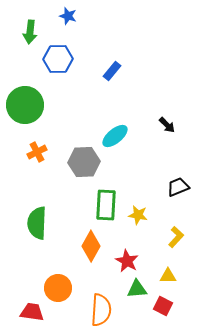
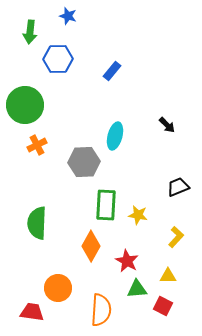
cyan ellipse: rotated 36 degrees counterclockwise
orange cross: moved 7 px up
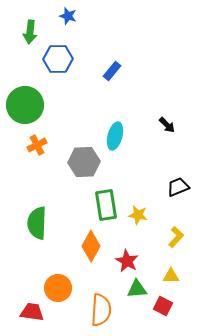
green rectangle: rotated 12 degrees counterclockwise
yellow triangle: moved 3 px right
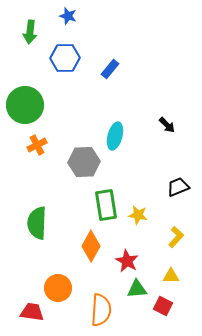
blue hexagon: moved 7 px right, 1 px up
blue rectangle: moved 2 px left, 2 px up
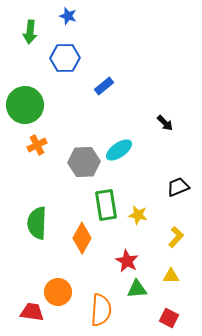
blue rectangle: moved 6 px left, 17 px down; rotated 12 degrees clockwise
black arrow: moved 2 px left, 2 px up
cyan ellipse: moved 4 px right, 14 px down; rotated 40 degrees clockwise
orange diamond: moved 9 px left, 8 px up
orange circle: moved 4 px down
red square: moved 6 px right, 12 px down
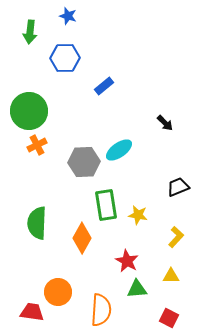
green circle: moved 4 px right, 6 px down
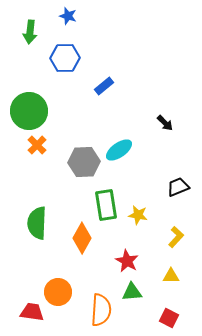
orange cross: rotated 18 degrees counterclockwise
green triangle: moved 5 px left, 3 px down
